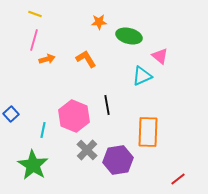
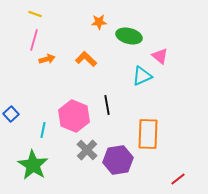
orange L-shape: rotated 15 degrees counterclockwise
orange rectangle: moved 2 px down
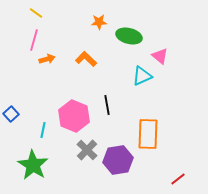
yellow line: moved 1 px right, 1 px up; rotated 16 degrees clockwise
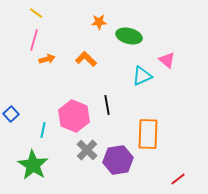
pink triangle: moved 7 px right, 4 px down
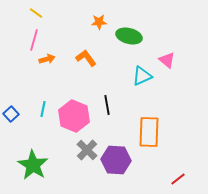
orange L-shape: moved 1 px up; rotated 10 degrees clockwise
cyan line: moved 21 px up
orange rectangle: moved 1 px right, 2 px up
purple hexagon: moved 2 px left; rotated 12 degrees clockwise
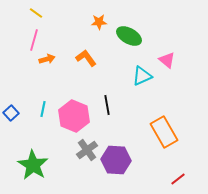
green ellipse: rotated 15 degrees clockwise
blue square: moved 1 px up
orange rectangle: moved 15 px right; rotated 32 degrees counterclockwise
gray cross: rotated 10 degrees clockwise
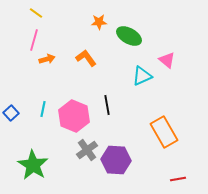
red line: rotated 28 degrees clockwise
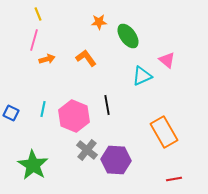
yellow line: moved 2 px right, 1 px down; rotated 32 degrees clockwise
green ellipse: moved 1 px left; rotated 25 degrees clockwise
blue square: rotated 21 degrees counterclockwise
gray cross: rotated 15 degrees counterclockwise
red line: moved 4 px left
